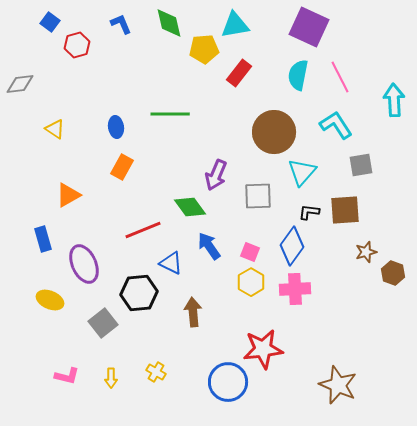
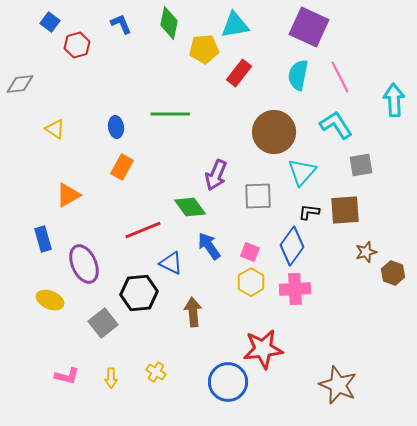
green diamond at (169, 23): rotated 24 degrees clockwise
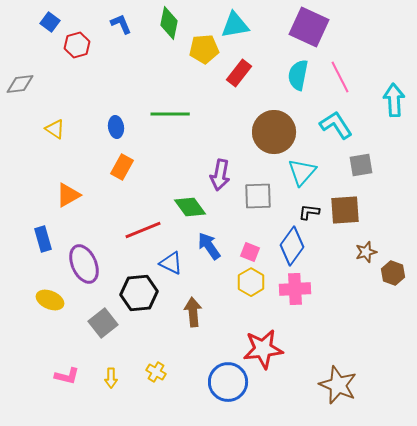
purple arrow at (216, 175): moved 4 px right; rotated 12 degrees counterclockwise
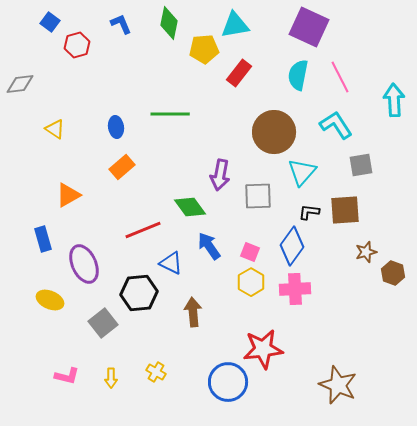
orange rectangle at (122, 167): rotated 20 degrees clockwise
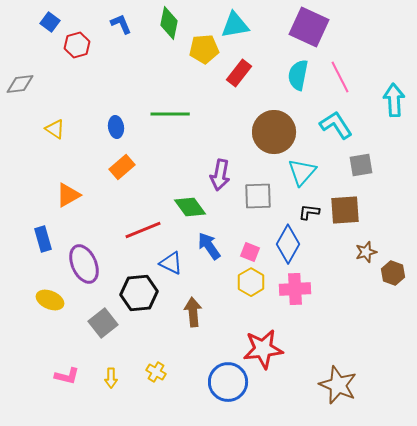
blue diamond at (292, 246): moved 4 px left, 2 px up; rotated 6 degrees counterclockwise
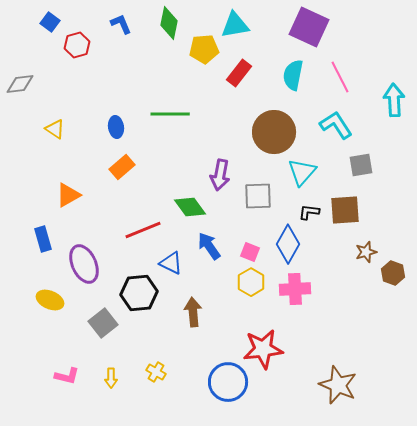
cyan semicircle at (298, 75): moved 5 px left
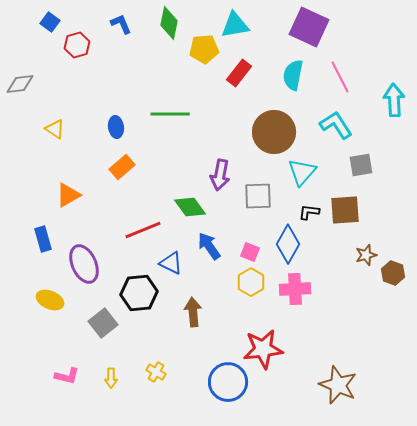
brown star at (366, 252): moved 3 px down
